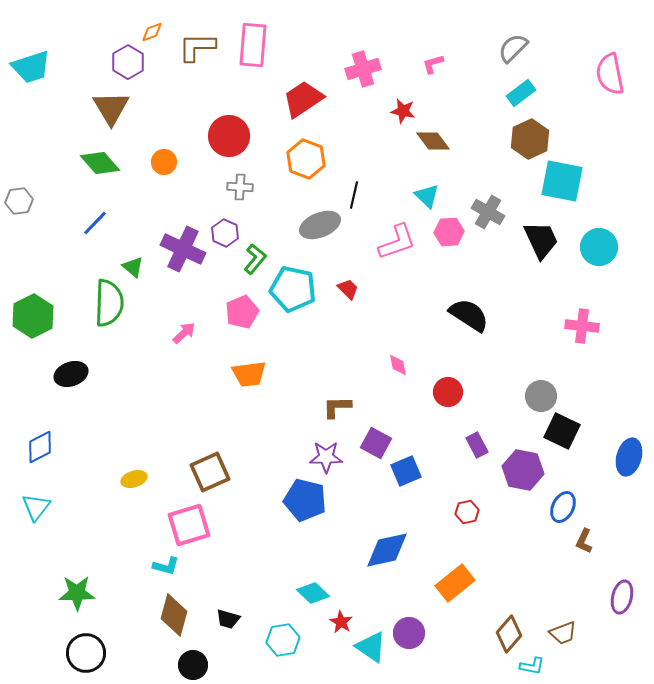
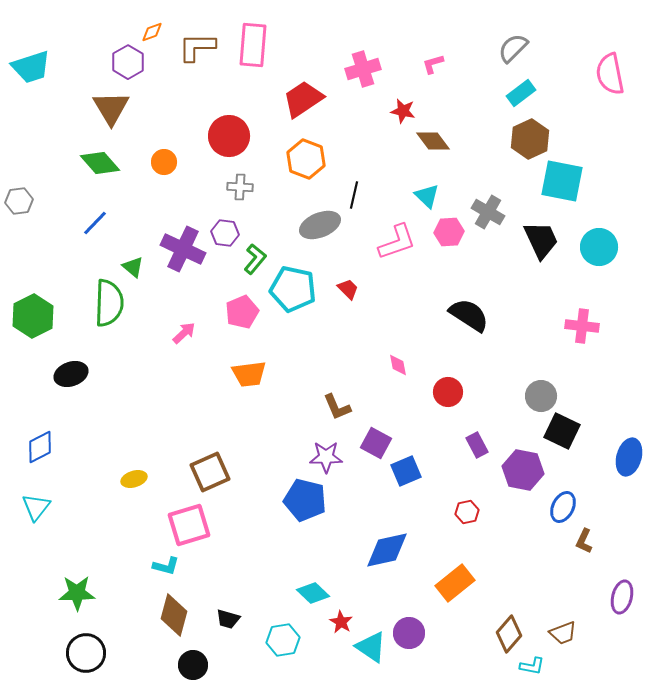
purple hexagon at (225, 233): rotated 16 degrees counterclockwise
brown L-shape at (337, 407): rotated 112 degrees counterclockwise
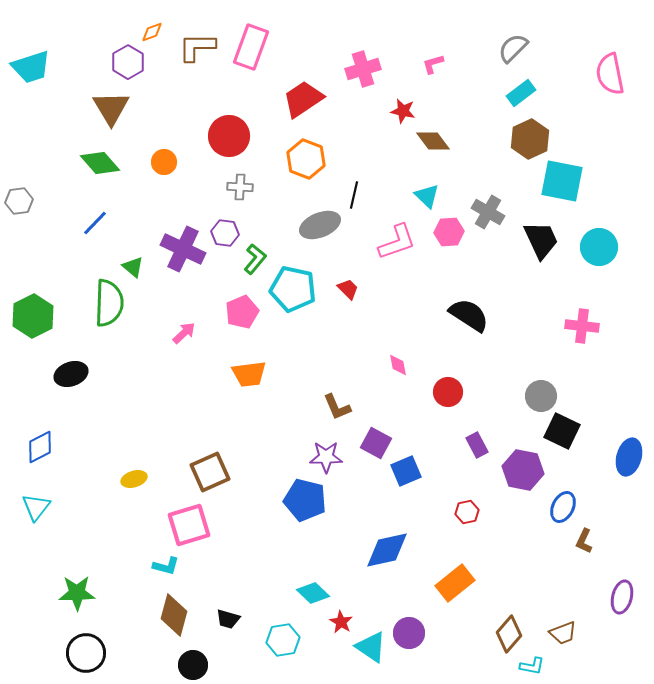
pink rectangle at (253, 45): moved 2 px left, 2 px down; rotated 15 degrees clockwise
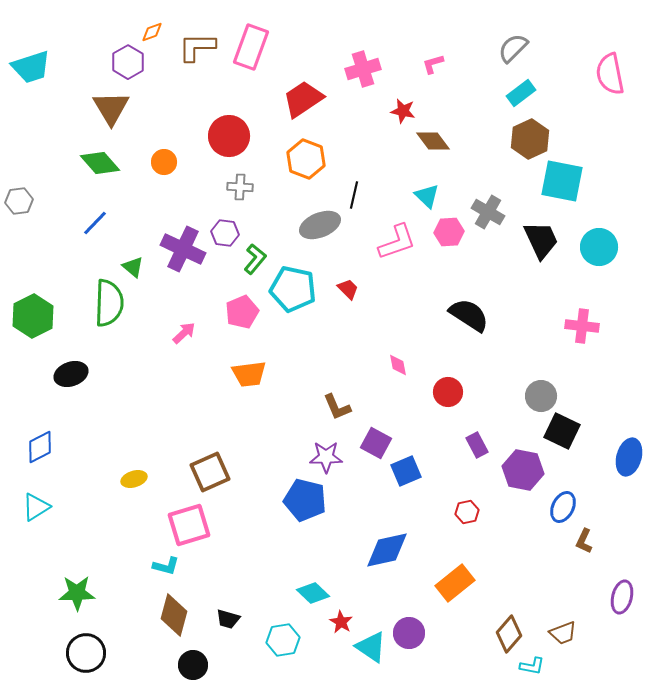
cyan triangle at (36, 507): rotated 20 degrees clockwise
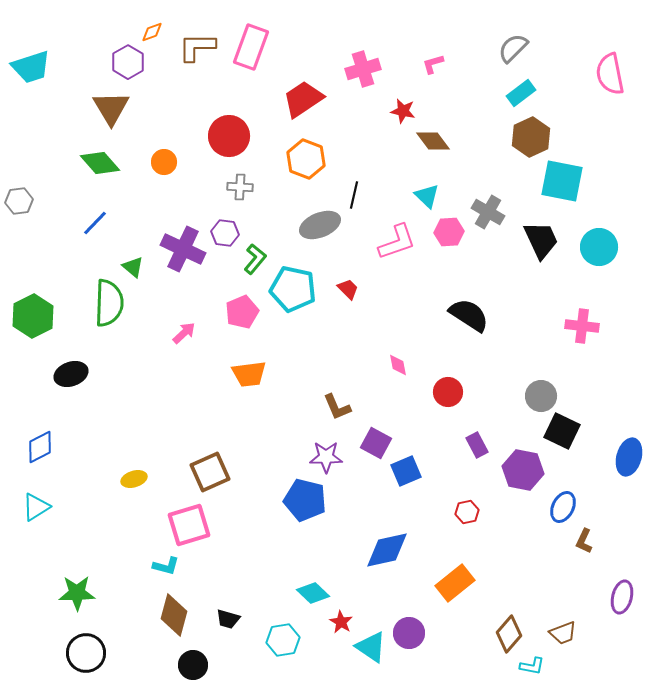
brown hexagon at (530, 139): moved 1 px right, 2 px up
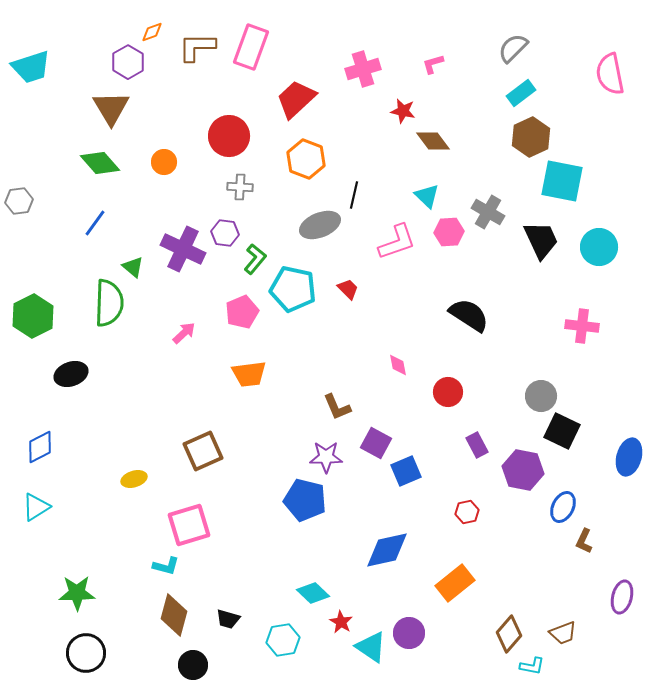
red trapezoid at (303, 99): moved 7 px left; rotated 9 degrees counterclockwise
blue line at (95, 223): rotated 8 degrees counterclockwise
brown square at (210, 472): moved 7 px left, 21 px up
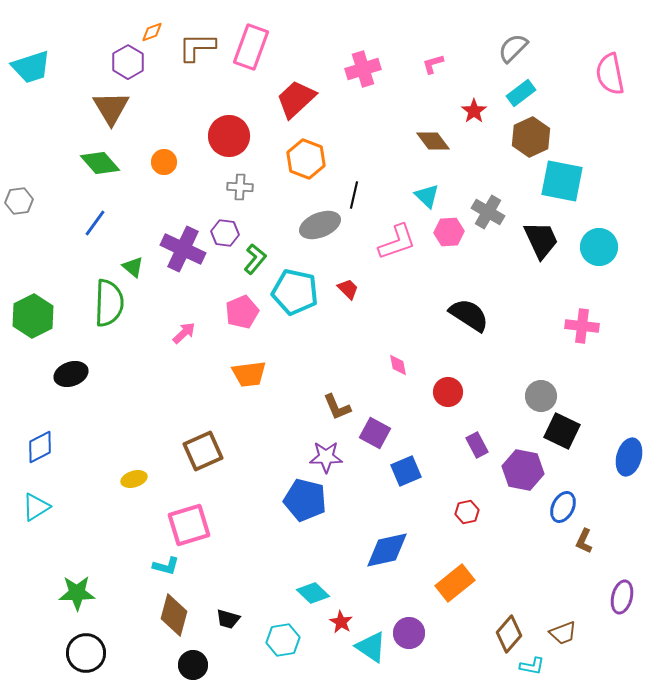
red star at (403, 111): moved 71 px right; rotated 25 degrees clockwise
cyan pentagon at (293, 289): moved 2 px right, 3 px down
purple square at (376, 443): moved 1 px left, 10 px up
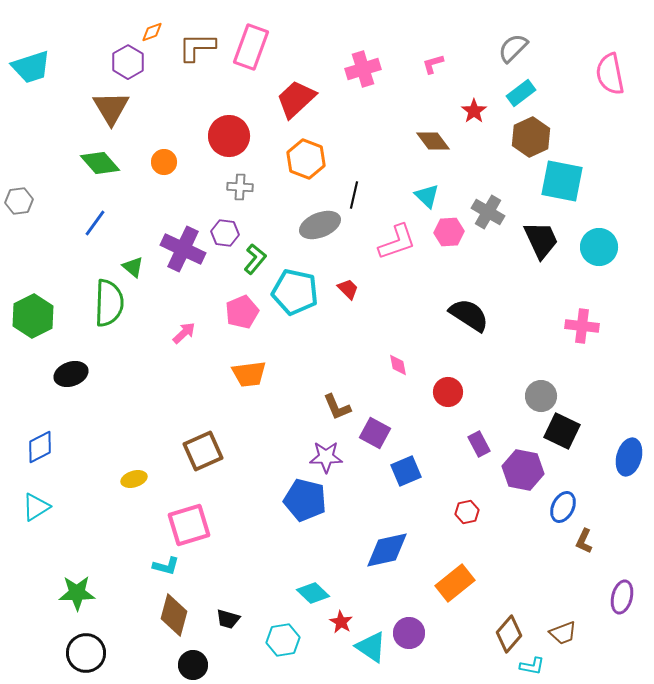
purple rectangle at (477, 445): moved 2 px right, 1 px up
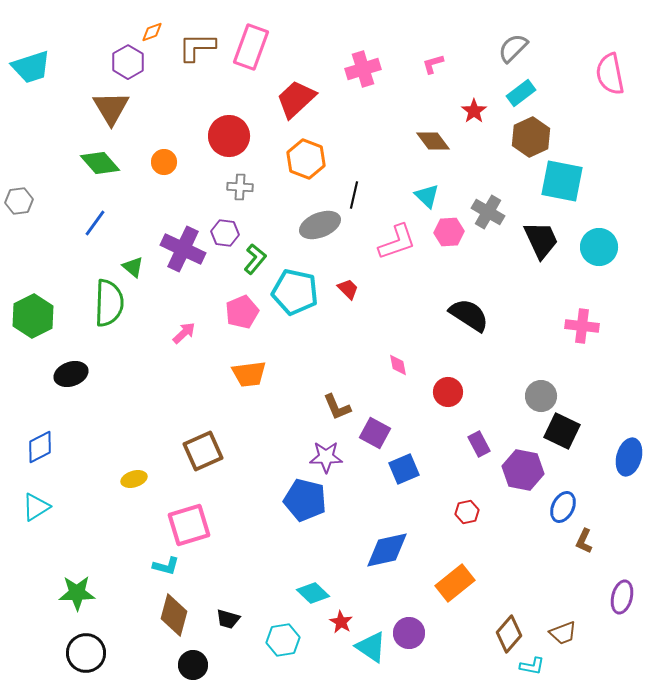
blue square at (406, 471): moved 2 px left, 2 px up
